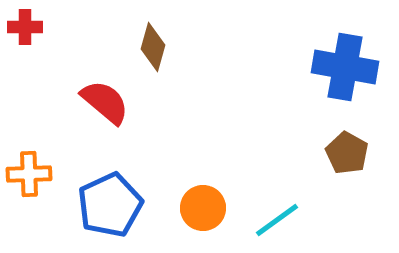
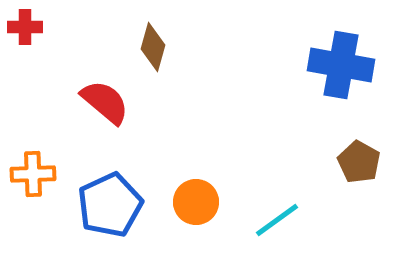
blue cross: moved 4 px left, 2 px up
brown pentagon: moved 12 px right, 9 px down
orange cross: moved 4 px right
orange circle: moved 7 px left, 6 px up
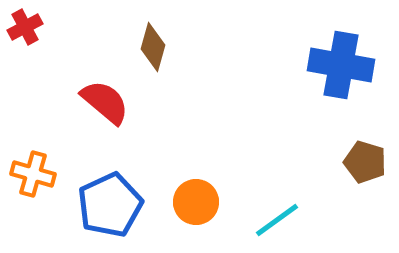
red cross: rotated 28 degrees counterclockwise
brown pentagon: moved 6 px right; rotated 12 degrees counterclockwise
orange cross: rotated 18 degrees clockwise
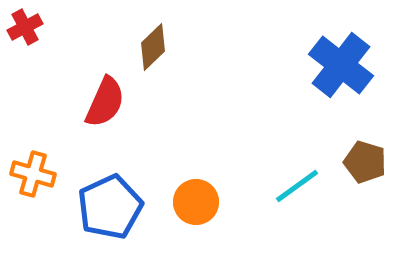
brown diamond: rotated 30 degrees clockwise
blue cross: rotated 28 degrees clockwise
red semicircle: rotated 74 degrees clockwise
blue pentagon: moved 2 px down
cyan line: moved 20 px right, 34 px up
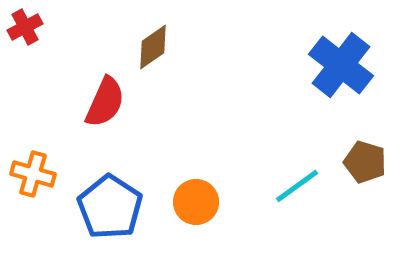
brown diamond: rotated 9 degrees clockwise
blue pentagon: rotated 14 degrees counterclockwise
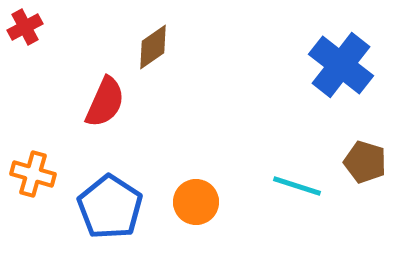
cyan line: rotated 54 degrees clockwise
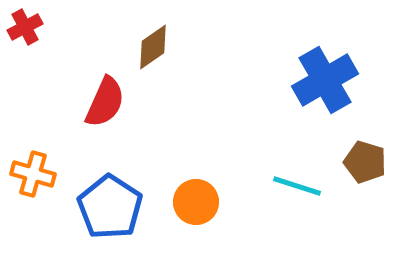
blue cross: moved 16 px left, 15 px down; rotated 22 degrees clockwise
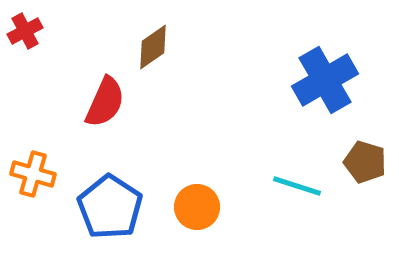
red cross: moved 4 px down
orange circle: moved 1 px right, 5 px down
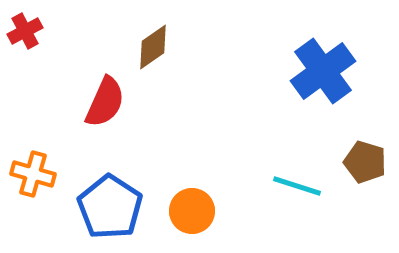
blue cross: moved 2 px left, 9 px up; rotated 6 degrees counterclockwise
orange circle: moved 5 px left, 4 px down
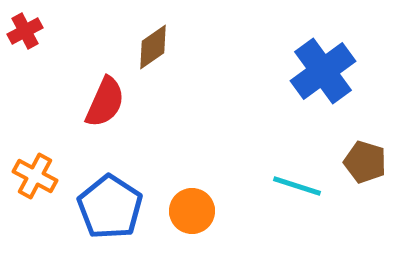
orange cross: moved 2 px right, 2 px down; rotated 12 degrees clockwise
